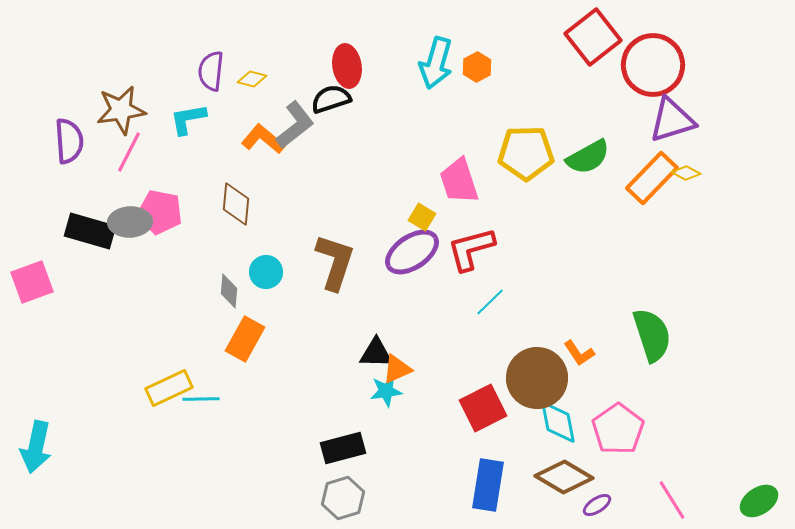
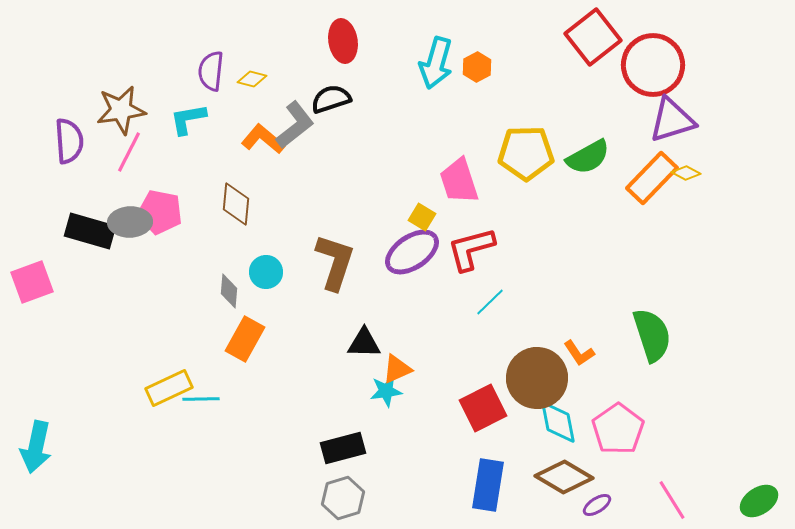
red ellipse at (347, 66): moved 4 px left, 25 px up
black triangle at (376, 353): moved 12 px left, 10 px up
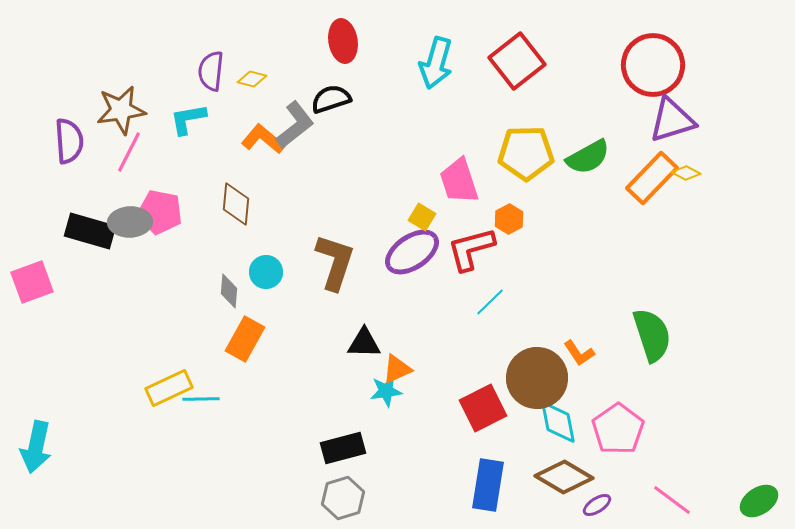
red square at (593, 37): moved 76 px left, 24 px down
orange hexagon at (477, 67): moved 32 px right, 152 px down
pink line at (672, 500): rotated 21 degrees counterclockwise
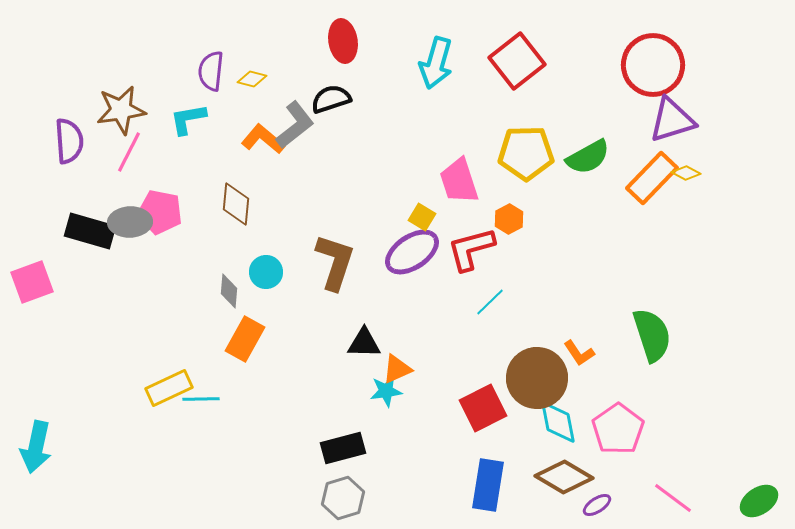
pink line at (672, 500): moved 1 px right, 2 px up
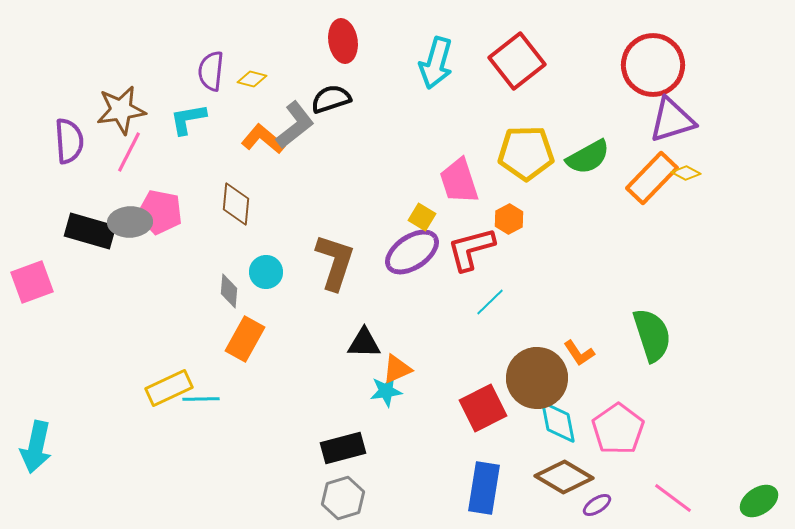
blue rectangle at (488, 485): moved 4 px left, 3 px down
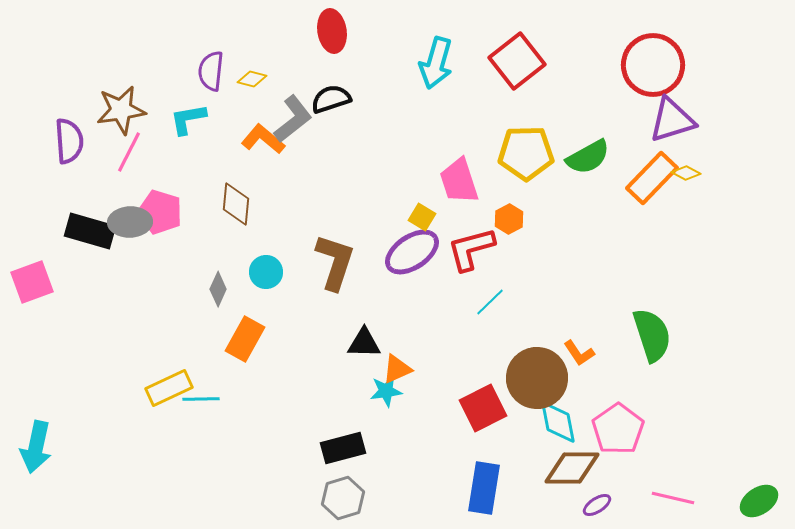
red ellipse at (343, 41): moved 11 px left, 10 px up
gray L-shape at (295, 125): moved 2 px left, 6 px up
pink pentagon at (160, 212): rotated 6 degrees clockwise
gray diamond at (229, 291): moved 11 px left, 2 px up; rotated 20 degrees clockwise
brown diamond at (564, 477): moved 8 px right, 9 px up; rotated 30 degrees counterclockwise
pink line at (673, 498): rotated 24 degrees counterclockwise
